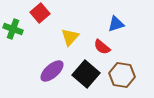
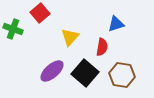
red semicircle: rotated 120 degrees counterclockwise
black square: moved 1 px left, 1 px up
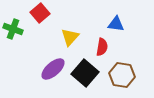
blue triangle: rotated 24 degrees clockwise
purple ellipse: moved 1 px right, 2 px up
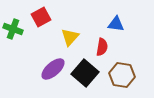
red square: moved 1 px right, 4 px down; rotated 12 degrees clockwise
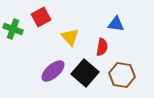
yellow triangle: rotated 24 degrees counterclockwise
purple ellipse: moved 2 px down
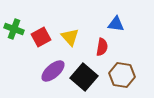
red square: moved 20 px down
green cross: moved 1 px right
black square: moved 1 px left, 4 px down
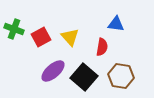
brown hexagon: moved 1 px left, 1 px down
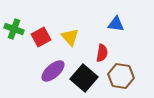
red semicircle: moved 6 px down
black square: moved 1 px down
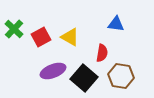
green cross: rotated 24 degrees clockwise
yellow triangle: rotated 18 degrees counterclockwise
purple ellipse: rotated 20 degrees clockwise
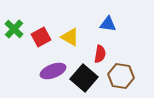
blue triangle: moved 8 px left
red semicircle: moved 2 px left, 1 px down
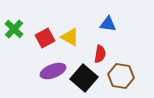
red square: moved 4 px right, 1 px down
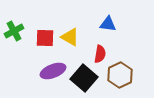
green cross: moved 2 px down; rotated 18 degrees clockwise
red square: rotated 30 degrees clockwise
brown hexagon: moved 1 px left, 1 px up; rotated 25 degrees clockwise
